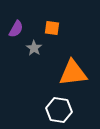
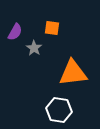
purple semicircle: moved 1 px left, 3 px down
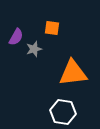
purple semicircle: moved 1 px right, 5 px down
gray star: moved 1 px down; rotated 21 degrees clockwise
white hexagon: moved 4 px right, 2 px down
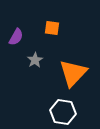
gray star: moved 1 px right, 11 px down; rotated 14 degrees counterclockwise
orange triangle: rotated 40 degrees counterclockwise
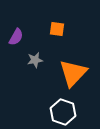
orange square: moved 5 px right, 1 px down
gray star: rotated 21 degrees clockwise
white hexagon: rotated 10 degrees clockwise
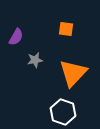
orange square: moved 9 px right
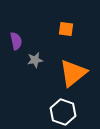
purple semicircle: moved 4 px down; rotated 42 degrees counterclockwise
orange triangle: rotated 8 degrees clockwise
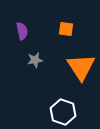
purple semicircle: moved 6 px right, 10 px up
orange triangle: moved 8 px right, 6 px up; rotated 24 degrees counterclockwise
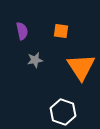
orange square: moved 5 px left, 2 px down
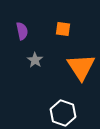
orange square: moved 2 px right, 2 px up
gray star: rotated 28 degrees counterclockwise
white hexagon: moved 1 px down
